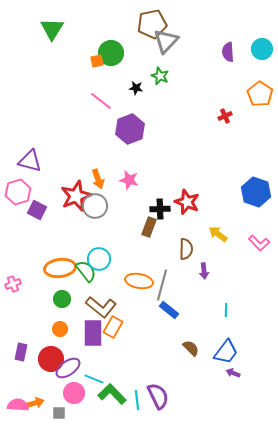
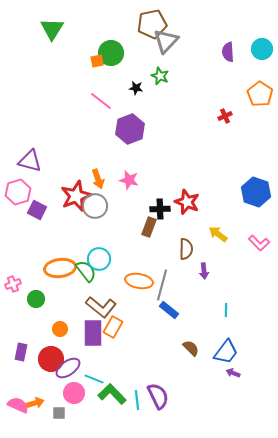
green circle at (62, 299): moved 26 px left
pink semicircle at (18, 405): rotated 20 degrees clockwise
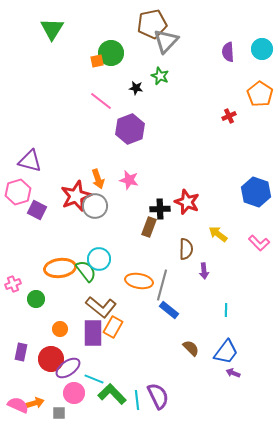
red cross at (225, 116): moved 4 px right
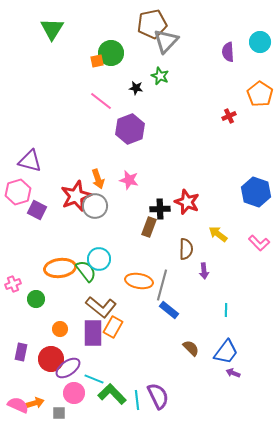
cyan circle at (262, 49): moved 2 px left, 7 px up
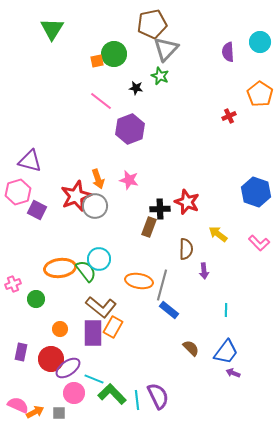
gray triangle at (166, 41): moved 8 px down
green circle at (111, 53): moved 3 px right, 1 px down
orange arrow at (35, 403): moved 9 px down; rotated 12 degrees counterclockwise
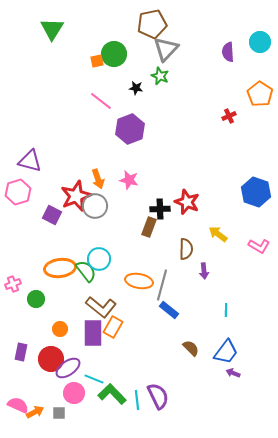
purple square at (37, 210): moved 15 px right, 5 px down
pink L-shape at (259, 243): moved 3 px down; rotated 15 degrees counterclockwise
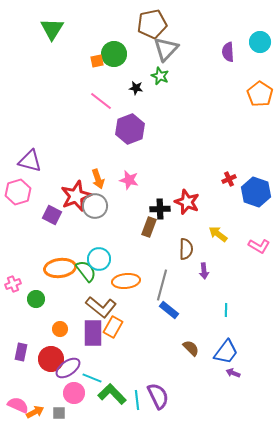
red cross at (229, 116): moved 63 px down
orange ellipse at (139, 281): moved 13 px left; rotated 16 degrees counterclockwise
cyan line at (94, 379): moved 2 px left, 1 px up
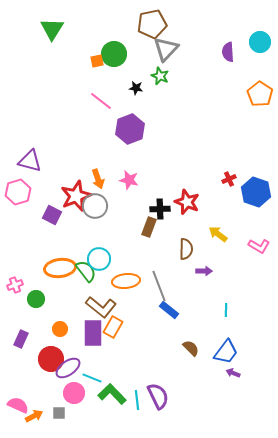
purple arrow at (204, 271): rotated 84 degrees counterclockwise
pink cross at (13, 284): moved 2 px right, 1 px down
gray line at (162, 285): moved 3 px left, 1 px down; rotated 36 degrees counterclockwise
purple rectangle at (21, 352): moved 13 px up; rotated 12 degrees clockwise
orange arrow at (35, 412): moved 1 px left, 4 px down
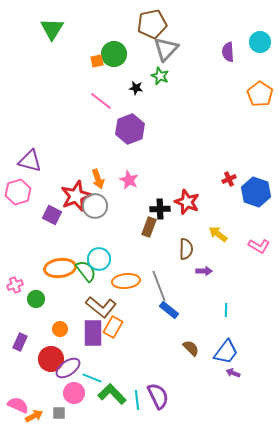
pink star at (129, 180): rotated 12 degrees clockwise
purple rectangle at (21, 339): moved 1 px left, 3 px down
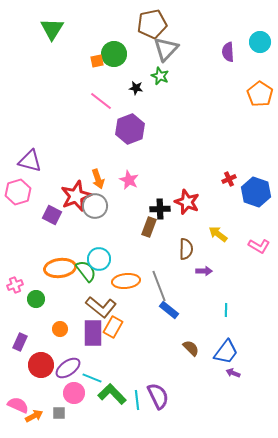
red circle at (51, 359): moved 10 px left, 6 px down
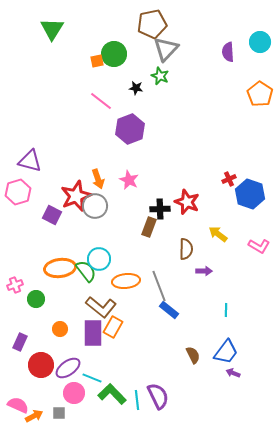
blue hexagon at (256, 192): moved 6 px left, 2 px down
brown semicircle at (191, 348): moved 2 px right, 7 px down; rotated 18 degrees clockwise
